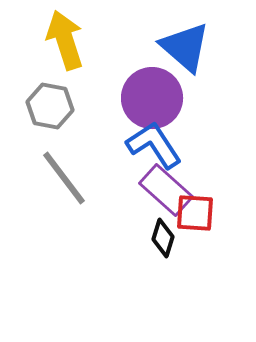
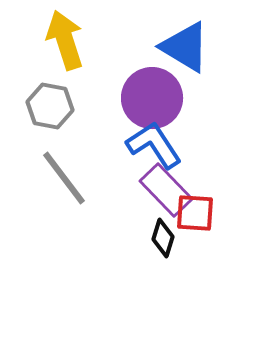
blue triangle: rotated 10 degrees counterclockwise
purple rectangle: rotated 4 degrees clockwise
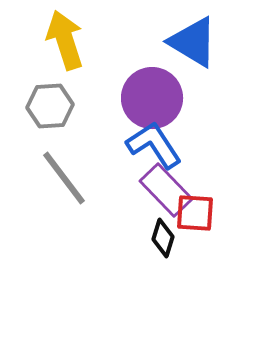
blue triangle: moved 8 px right, 5 px up
gray hexagon: rotated 15 degrees counterclockwise
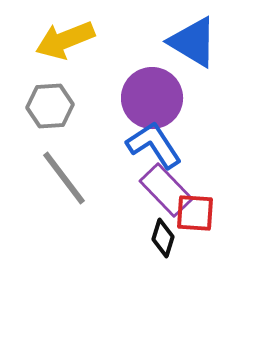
yellow arrow: rotated 94 degrees counterclockwise
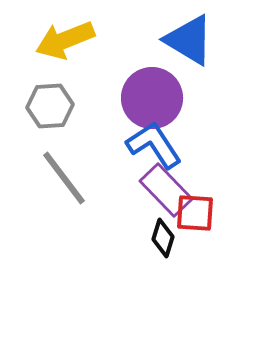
blue triangle: moved 4 px left, 2 px up
